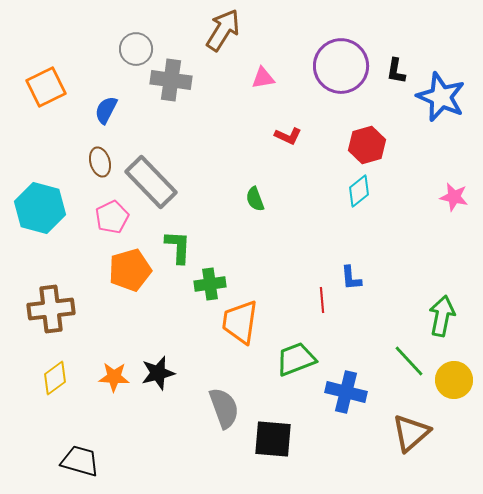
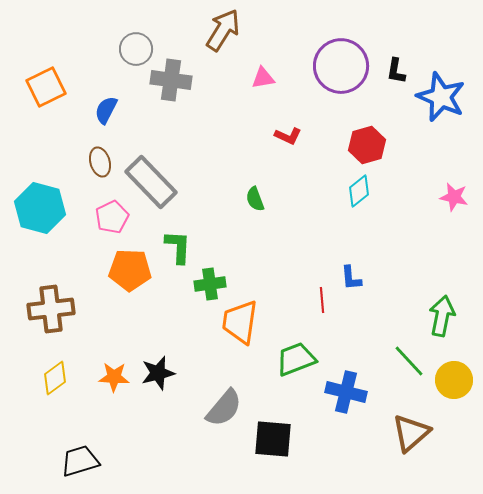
orange pentagon: rotated 18 degrees clockwise
gray semicircle: rotated 60 degrees clockwise
black trapezoid: rotated 33 degrees counterclockwise
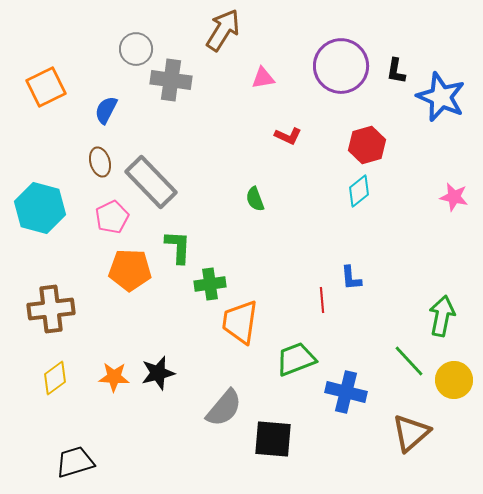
black trapezoid: moved 5 px left, 1 px down
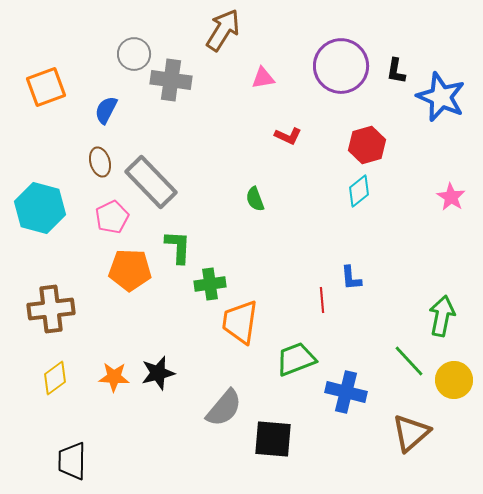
gray circle: moved 2 px left, 5 px down
orange square: rotated 6 degrees clockwise
pink star: moved 3 px left; rotated 20 degrees clockwise
black trapezoid: moved 3 px left, 1 px up; rotated 72 degrees counterclockwise
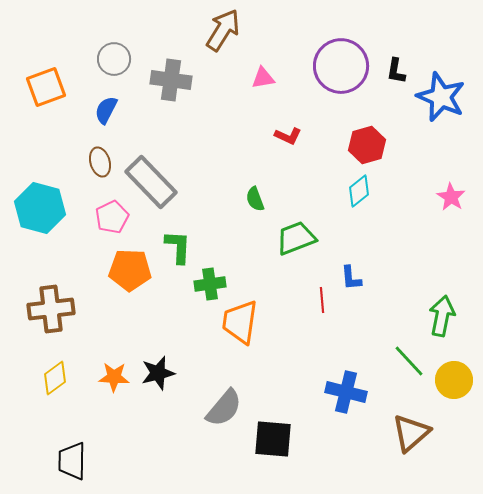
gray circle: moved 20 px left, 5 px down
green trapezoid: moved 121 px up
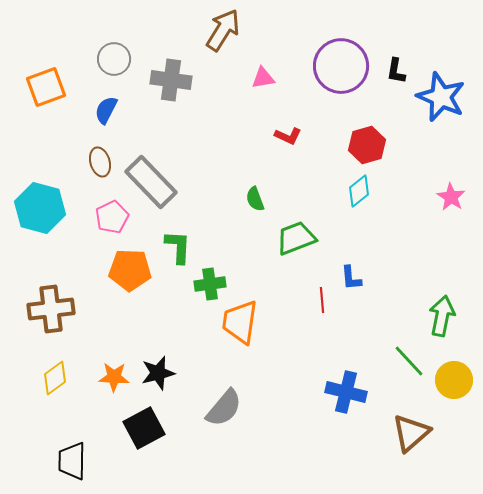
black square: moved 129 px left, 11 px up; rotated 33 degrees counterclockwise
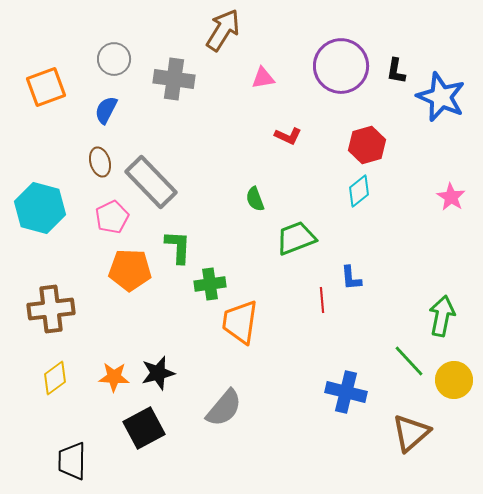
gray cross: moved 3 px right, 1 px up
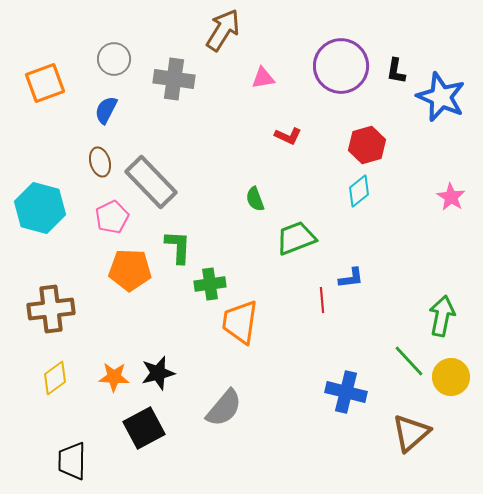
orange square: moved 1 px left, 4 px up
blue L-shape: rotated 92 degrees counterclockwise
yellow circle: moved 3 px left, 3 px up
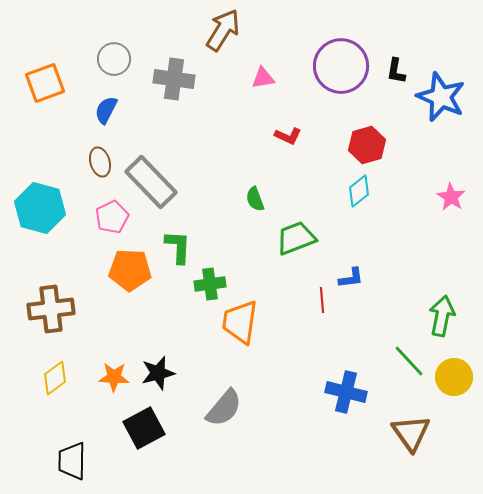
yellow circle: moved 3 px right
brown triangle: rotated 24 degrees counterclockwise
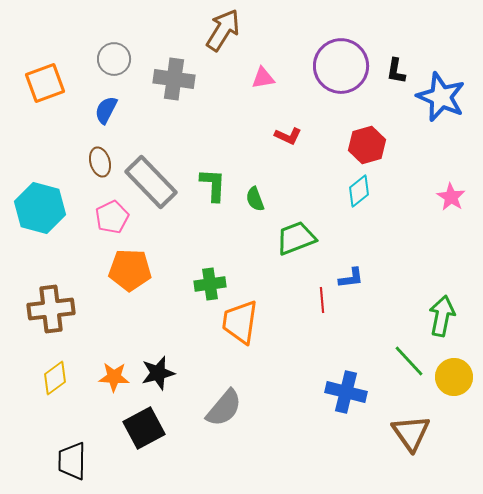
green L-shape: moved 35 px right, 62 px up
